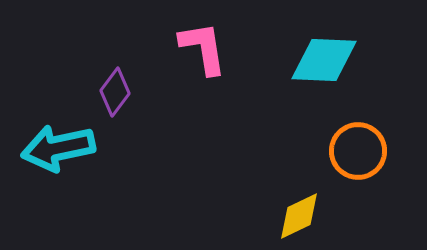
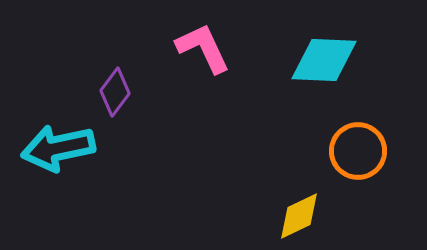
pink L-shape: rotated 16 degrees counterclockwise
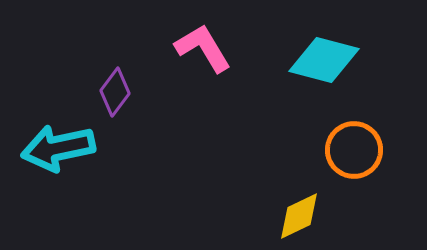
pink L-shape: rotated 6 degrees counterclockwise
cyan diamond: rotated 12 degrees clockwise
orange circle: moved 4 px left, 1 px up
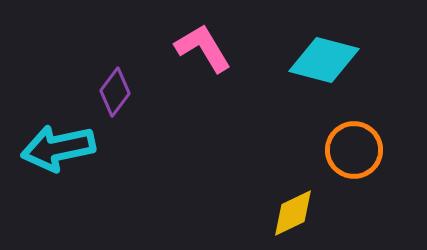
yellow diamond: moved 6 px left, 3 px up
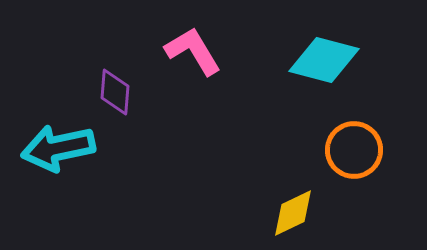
pink L-shape: moved 10 px left, 3 px down
purple diamond: rotated 33 degrees counterclockwise
